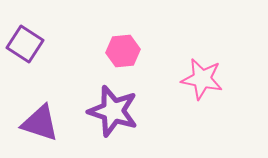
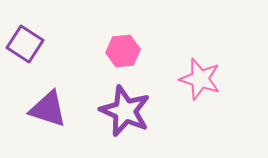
pink star: moved 2 px left; rotated 6 degrees clockwise
purple star: moved 12 px right; rotated 6 degrees clockwise
purple triangle: moved 8 px right, 14 px up
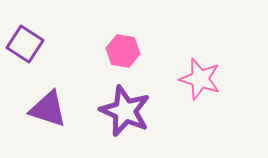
pink hexagon: rotated 16 degrees clockwise
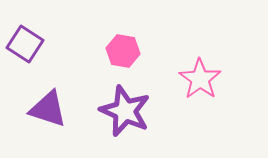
pink star: rotated 18 degrees clockwise
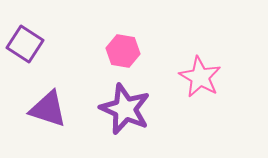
pink star: moved 2 px up; rotated 6 degrees counterclockwise
purple star: moved 2 px up
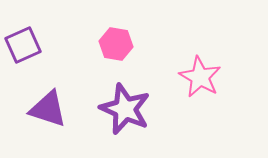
purple square: moved 2 px left, 1 px down; rotated 33 degrees clockwise
pink hexagon: moved 7 px left, 7 px up
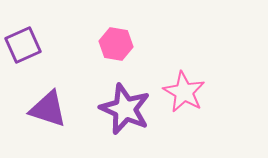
pink star: moved 16 px left, 15 px down
